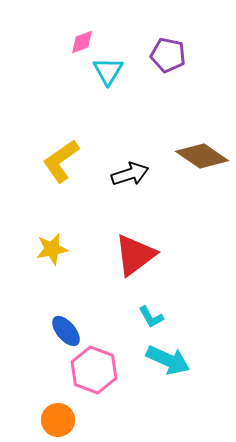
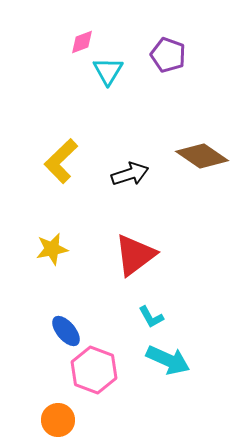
purple pentagon: rotated 8 degrees clockwise
yellow L-shape: rotated 9 degrees counterclockwise
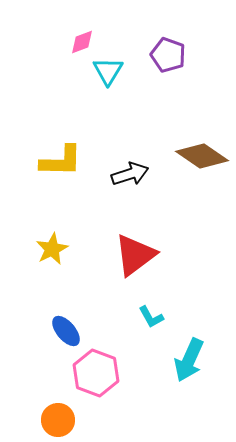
yellow L-shape: rotated 135 degrees counterclockwise
yellow star: rotated 16 degrees counterclockwise
cyan arrow: moved 21 px right; rotated 90 degrees clockwise
pink hexagon: moved 2 px right, 3 px down
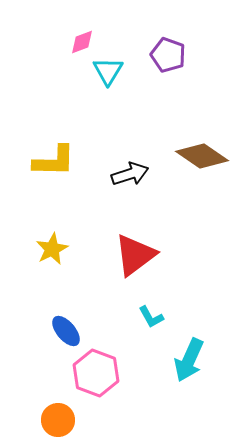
yellow L-shape: moved 7 px left
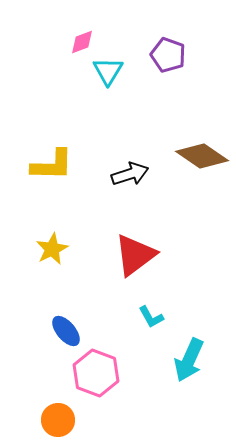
yellow L-shape: moved 2 px left, 4 px down
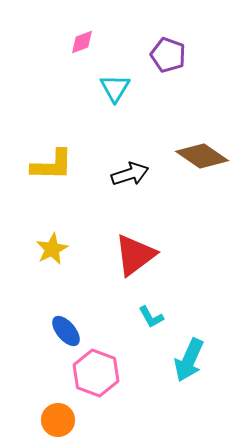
cyan triangle: moved 7 px right, 17 px down
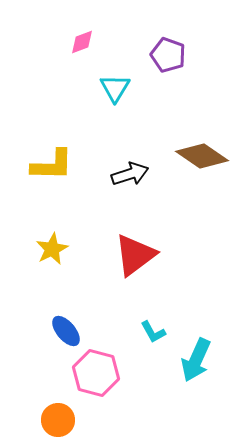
cyan L-shape: moved 2 px right, 15 px down
cyan arrow: moved 7 px right
pink hexagon: rotated 6 degrees counterclockwise
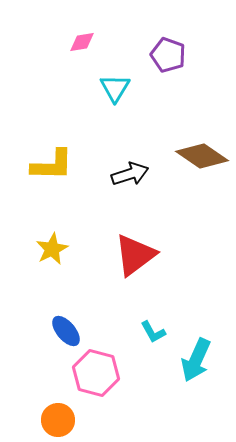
pink diamond: rotated 12 degrees clockwise
